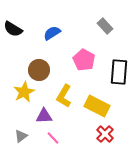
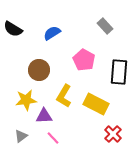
yellow star: moved 2 px right, 8 px down; rotated 20 degrees clockwise
yellow rectangle: moved 1 px left, 2 px up
red cross: moved 8 px right
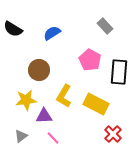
pink pentagon: moved 6 px right
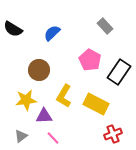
blue semicircle: rotated 12 degrees counterclockwise
black rectangle: rotated 30 degrees clockwise
red cross: rotated 24 degrees clockwise
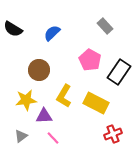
yellow rectangle: moved 1 px up
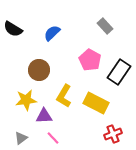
gray triangle: moved 2 px down
